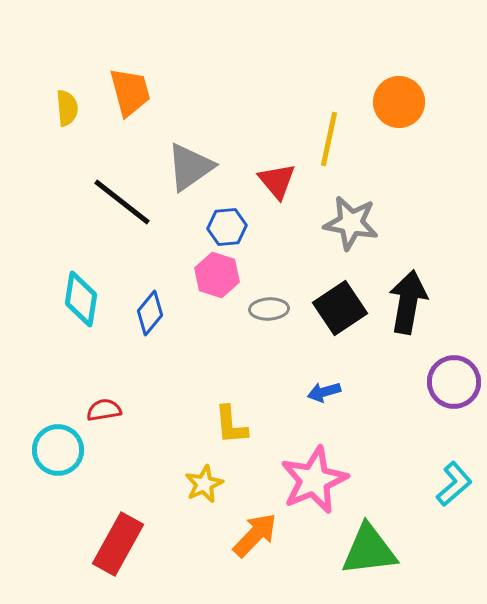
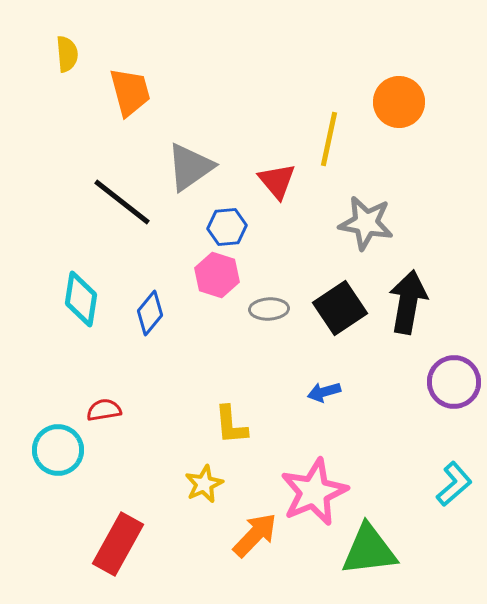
yellow semicircle: moved 54 px up
gray star: moved 15 px right
pink star: moved 12 px down
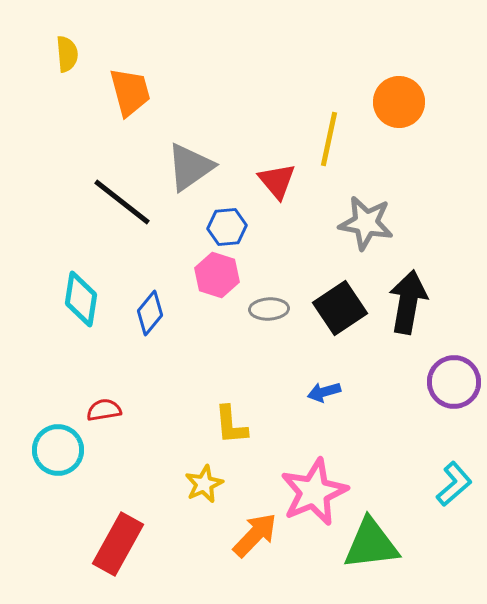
green triangle: moved 2 px right, 6 px up
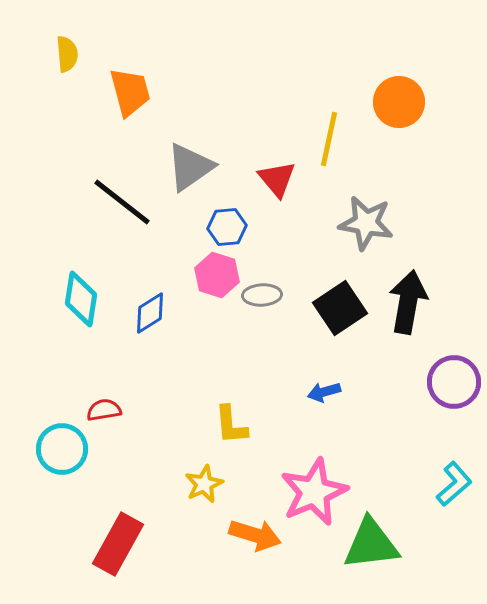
red triangle: moved 2 px up
gray ellipse: moved 7 px left, 14 px up
blue diamond: rotated 18 degrees clockwise
cyan circle: moved 4 px right, 1 px up
orange arrow: rotated 63 degrees clockwise
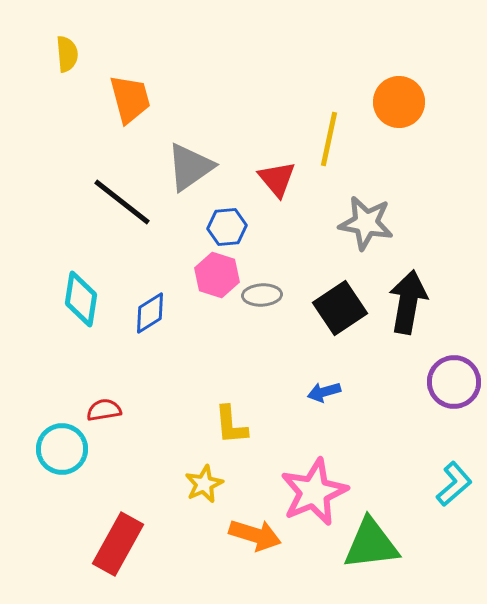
orange trapezoid: moved 7 px down
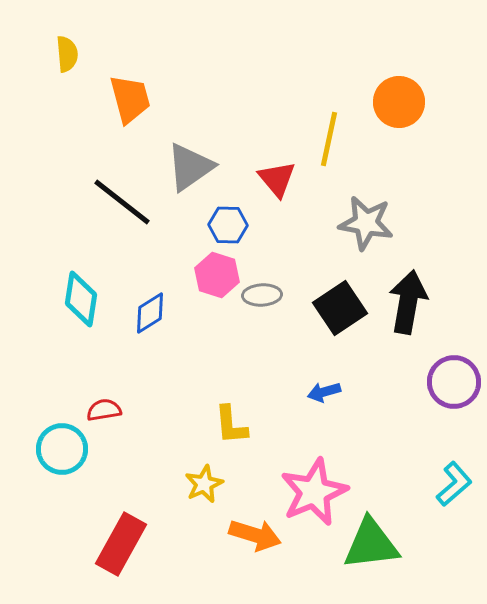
blue hexagon: moved 1 px right, 2 px up; rotated 6 degrees clockwise
red rectangle: moved 3 px right
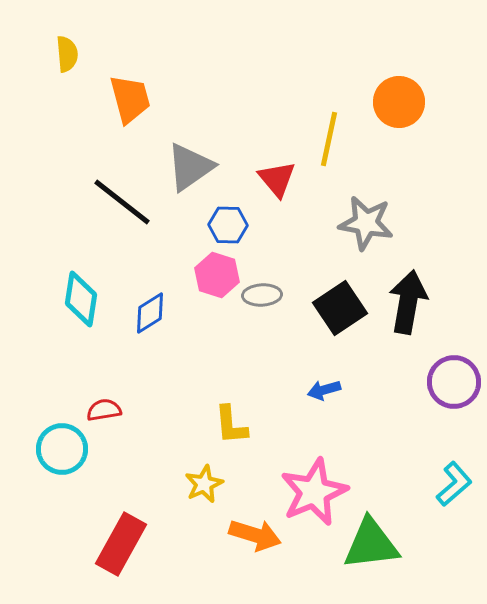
blue arrow: moved 2 px up
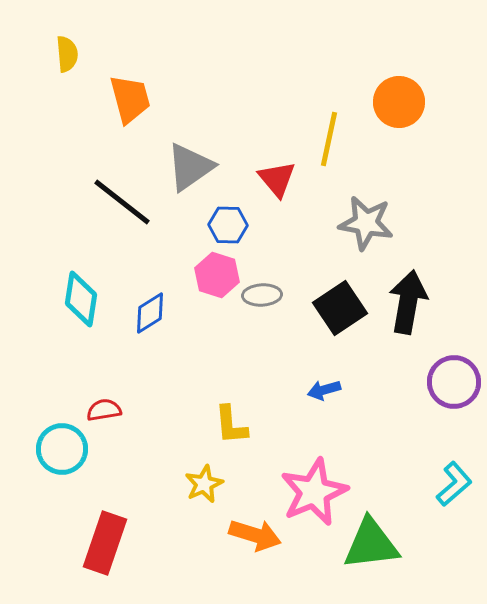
red rectangle: moved 16 px left, 1 px up; rotated 10 degrees counterclockwise
